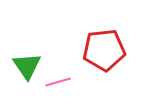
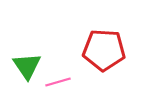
red pentagon: rotated 9 degrees clockwise
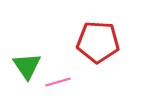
red pentagon: moved 6 px left, 8 px up
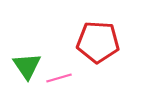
pink line: moved 1 px right, 4 px up
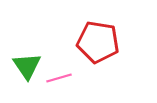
red pentagon: rotated 6 degrees clockwise
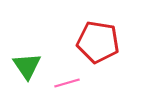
pink line: moved 8 px right, 5 px down
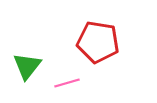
green triangle: rotated 12 degrees clockwise
